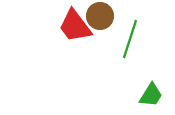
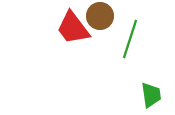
red trapezoid: moved 2 px left, 2 px down
green trapezoid: rotated 40 degrees counterclockwise
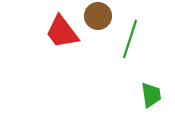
brown circle: moved 2 px left
red trapezoid: moved 11 px left, 4 px down
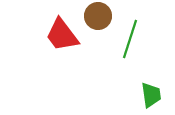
red trapezoid: moved 3 px down
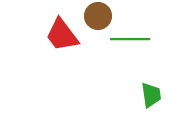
green line: rotated 72 degrees clockwise
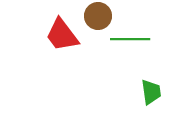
green trapezoid: moved 3 px up
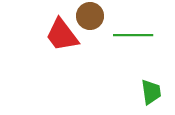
brown circle: moved 8 px left
green line: moved 3 px right, 4 px up
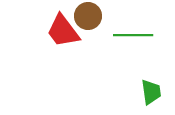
brown circle: moved 2 px left
red trapezoid: moved 1 px right, 4 px up
